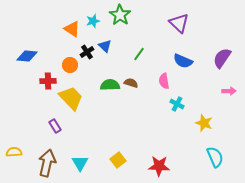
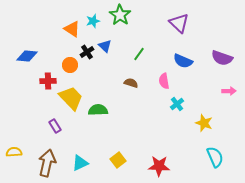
purple semicircle: rotated 105 degrees counterclockwise
green semicircle: moved 12 px left, 25 px down
cyan cross: rotated 24 degrees clockwise
cyan triangle: rotated 36 degrees clockwise
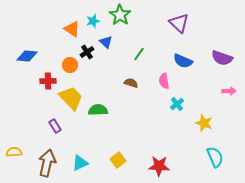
blue triangle: moved 1 px right, 4 px up
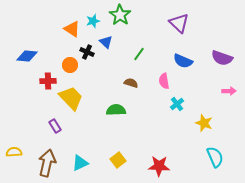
black cross: rotated 32 degrees counterclockwise
green semicircle: moved 18 px right
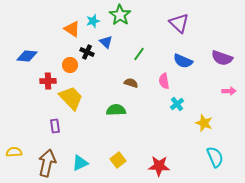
purple rectangle: rotated 24 degrees clockwise
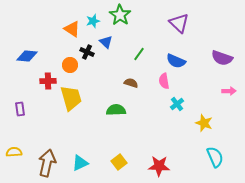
blue semicircle: moved 7 px left
yellow trapezoid: rotated 28 degrees clockwise
purple rectangle: moved 35 px left, 17 px up
yellow square: moved 1 px right, 2 px down
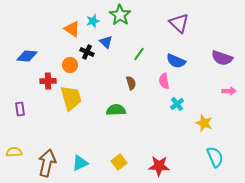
brown semicircle: rotated 56 degrees clockwise
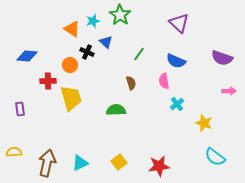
cyan semicircle: rotated 150 degrees clockwise
red star: rotated 10 degrees counterclockwise
